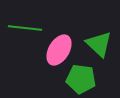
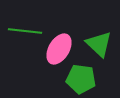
green line: moved 3 px down
pink ellipse: moved 1 px up
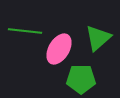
green triangle: moved 1 px left, 6 px up; rotated 36 degrees clockwise
green pentagon: rotated 8 degrees counterclockwise
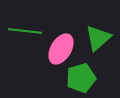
pink ellipse: moved 2 px right
green pentagon: moved 1 px up; rotated 16 degrees counterclockwise
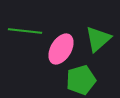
green triangle: moved 1 px down
green pentagon: moved 2 px down
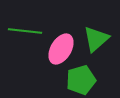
green triangle: moved 2 px left
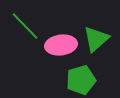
green line: moved 5 px up; rotated 40 degrees clockwise
pink ellipse: moved 4 px up; rotated 52 degrees clockwise
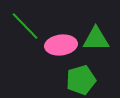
green triangle: rotated 40 degrees clockwise
